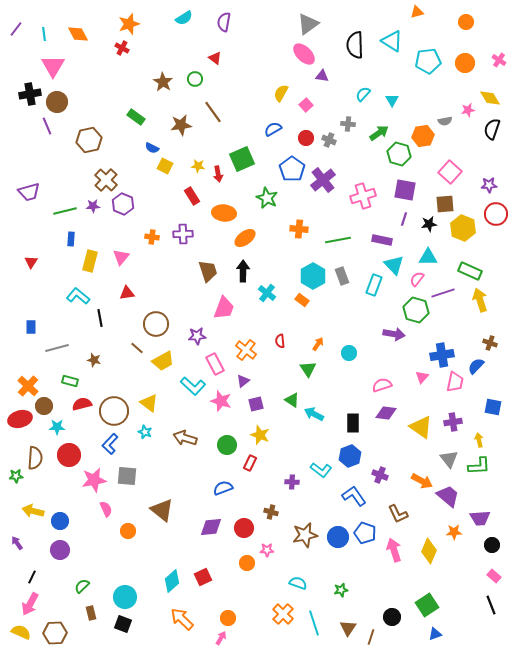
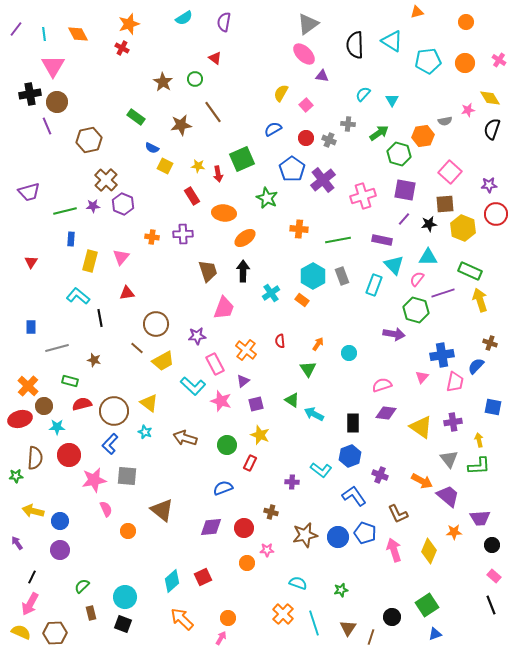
purple line at (404, 219): rotated 24 degrees clockwise
cyan cross at (267, 293): moved 4 px right; rotated 18 degrees clockwise
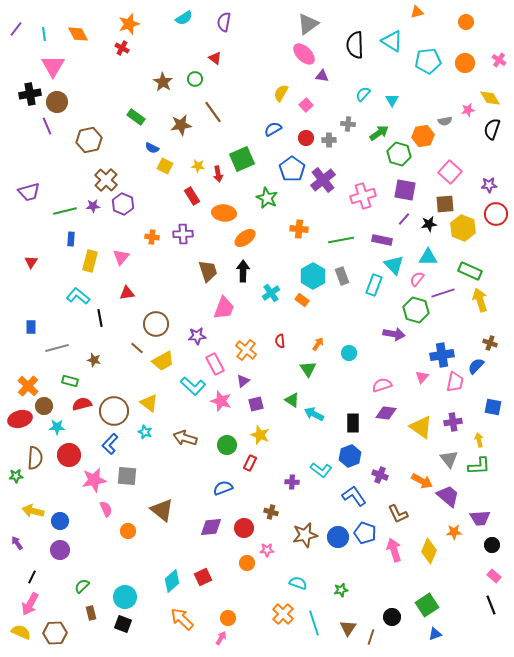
gray cross at (329, 140): rotated 24 degrees counterclockwise
green line at (338, 240): moved 3 px right
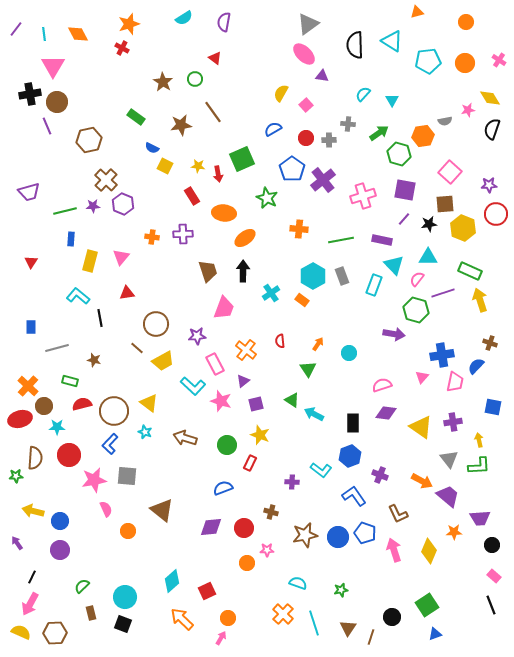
red square at (203, 577): moved 4 px right, 14 px down
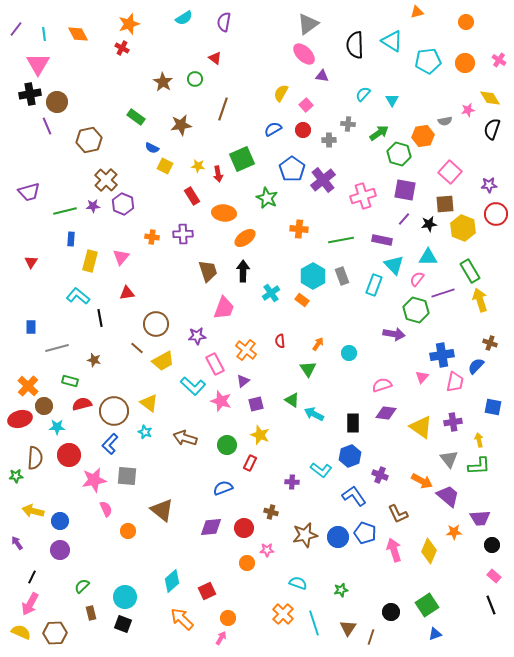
pink triangle at (53, 66): moved 15 px left, 2 px up
brown line at (213, 112): moved 10 px right, 3 px up; rotated 55 degrees clockwise
red circle at (306, 138): moved 3 px left, 8 px up
green rectangle at (470, 271): rotated 35 degrees clockwise
black circle at (392, 617): moved 1 px left, 5 px up
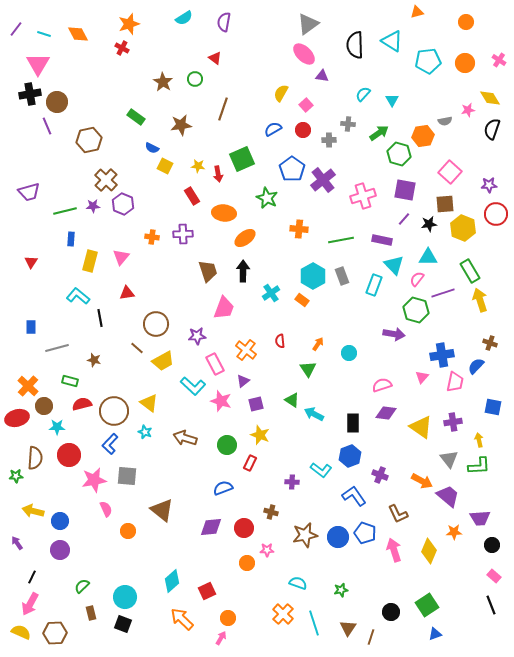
cyan line at (44, 34): rotated 64 degrees counterclockwise
red ellipse at (20, 419): moved 3 px left, 1 px up
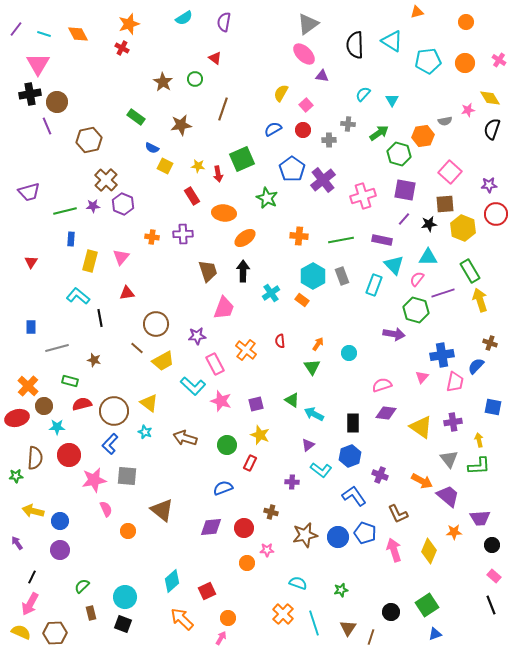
orange cross at (299, 229): moved 7 px down
green triangle at (308, 369): moved 4 px right, 2 px up
purple triangle at (243, 381): moved 65 px right, 64 px down
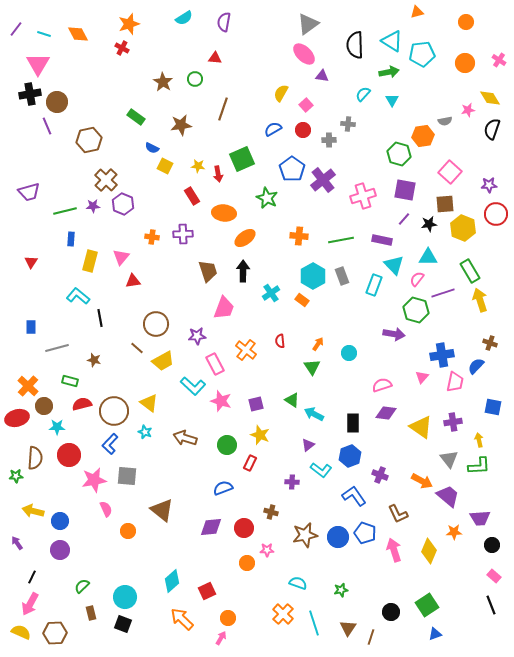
red triangle at (215, 58): rotated 32 degrees counterclockwise
cyan pentagon at (428, 61): moved 6 px left, 7 px up
green arrow at (379, 133): moved 10 px right, 61 px up; rotated 24 degrees clockwise
red triangle at (127, 293): moved 6 px right, 12 px up
